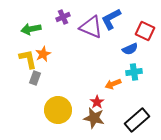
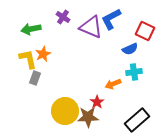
purple cross: rotated 32 degrees counterclockwise
yellow circle: moved 7 px right, 1 px down
brown star: moved 6 px left, 1 px up; rotated 15 degrees counterclockwise
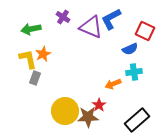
red star: moved 2 px right, 3 px down
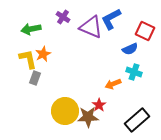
cyan cross: rotated 28 degrees clockwise
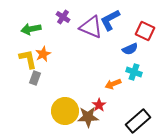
blue L-shape: moved 1 px left, 1 px down
black rectangle: moved 1 px right, 1 px down
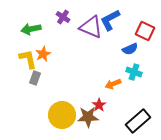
yellow circle: moved 3 px left, 4 px down
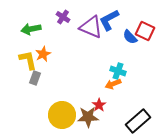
blue L-shape: moved 1 px left
blue semicircle: moved 12 px up; rotated 70 degrees clockwise
yellow L-shape: moved 1 px down
cyan cross: moved 16 px left, 1 px up
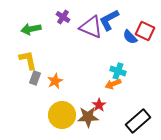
orange star: moved 12 px right, 27 px down
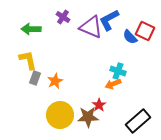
green arrow: rotated 12 degrees clockwise
yellow circle: moved 2 px left
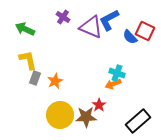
green arrow: moved 6 px left; rotated 24 degrees clockwise
cyan cross: moved 1 px left, 2 px down
brown star: moved 2 px left
